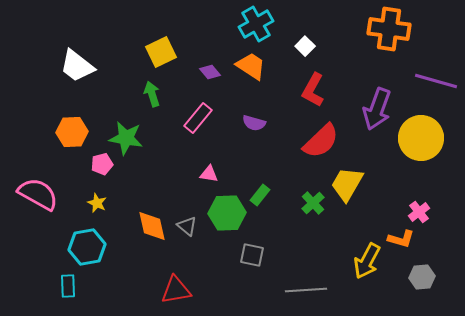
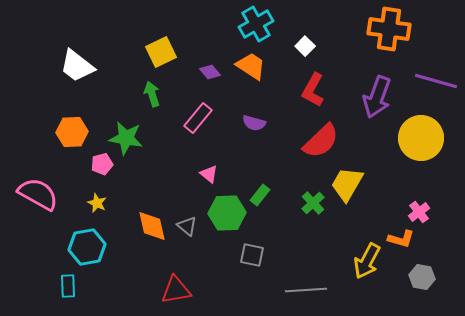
purple arrow: moved 12 px up
pink triangle: rotated 30 degrees clockwise
gray hexagon: rotated 15 degrees clockwise
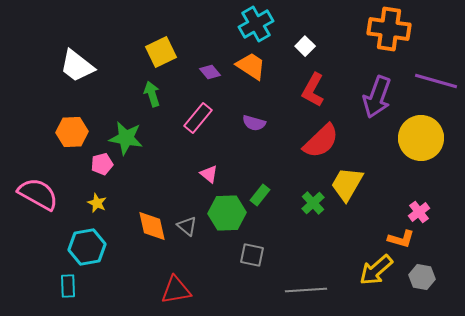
yellow arrow: moved 9 px right, 9 px down; rotated 21 degrees clockwise
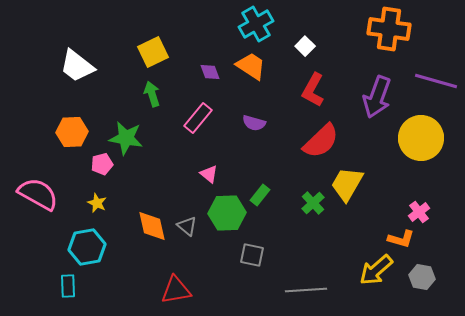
yellow square: moved 8 px left
purple diamond: rotated 20 degrees clockwise
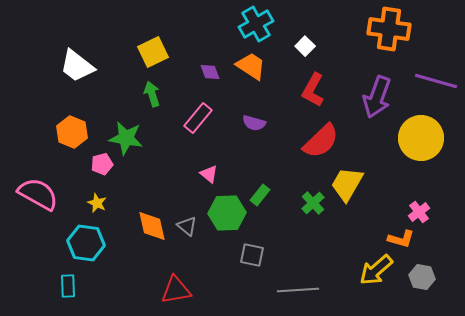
orange hexagon: rotated 24 degrees clockwise
cyan hexagon: moved 1 px left, 4 px up; rotated 18 degrees clockwise
gray line: moved 8 px left
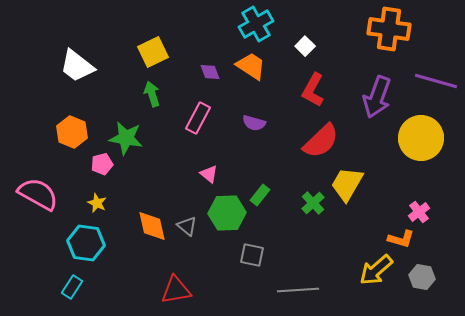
pink rectangle: rotated 12 degrees counterclockwise
cyan rectangle: moved 4 px right, 1 px down; rotated 35 degrees clockwise
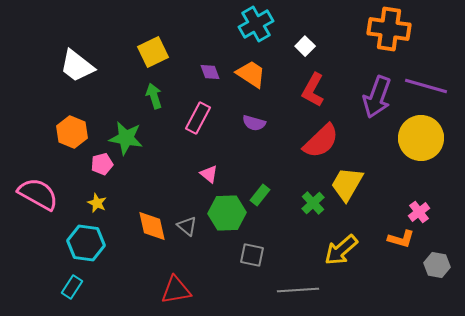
orange trapezoid: moved 8 px down
purple line: moved 10 px left, 5 px down
green arrow: moved 2 px right, 2 px down
yellow arrow: moved 35 px left, 20 px up
gray hexagon: moved 15 px right, 12 px up
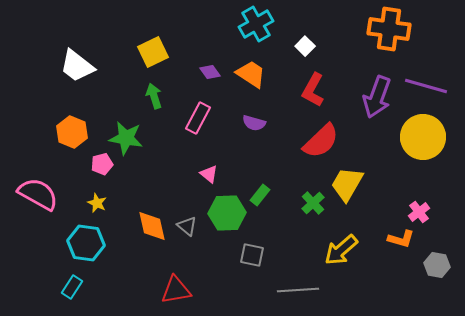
purple diamond: rotated 15 degrees counterclockwise
yellow circle: moved 2 px right, 1 px up
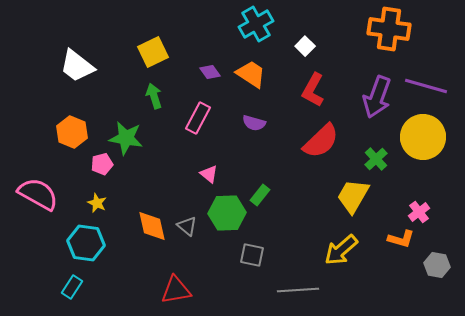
yellow trapezoid: moved 6 px right, 12 px down
green cross: moved 63 px right, 44 px up
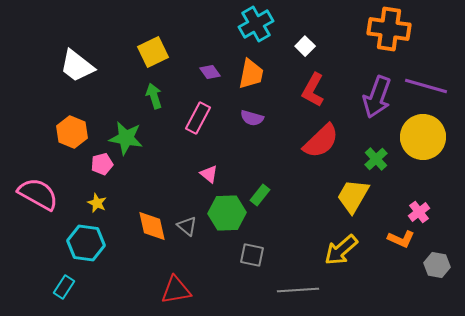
orange trapezoid: rotated 68 degrees clockwise
purple semicircle: moved 2 px left, 5 px up
orange L-shape: rotated 8 degrees clockwise
cyan rectangle: moved 8 px left
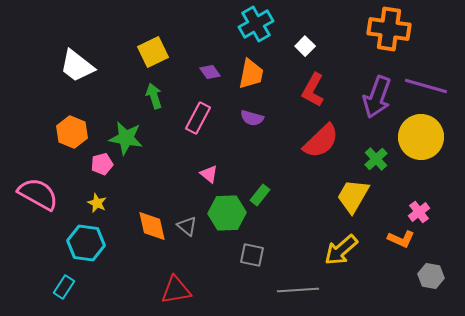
yellow circle: moved 2 px left
gray hexagon: moved 6 px left, 11 px down
